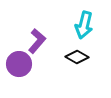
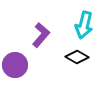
purple L-shape: moved 4 px right, 6 px up
purple circle: moved 4 px left, 1 px down
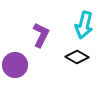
purple L-shape: rotated 15 degrees counterclockwise
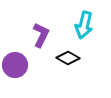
black diamond: moved 9 px left, 1 px down
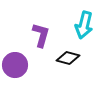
purple L-shape: rotated 10 degrees counterclockwise
black diamond: rotated 15 degrees counterclockwise
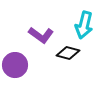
purple L-shape: rotated 110 degrees clockwise
black diamond: moved 5 px up
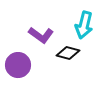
purple circle: moved 3 px right
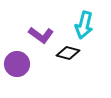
purple circle: moved 1 px left, 1 px up
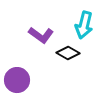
black diamond: rotated 15 degrees clockwise
purple circle: moved 16 px down
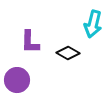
cyan arrow: moved 9 px right, 1 px up
purple L-shape: moved 11 px left, 7 px down; rotated 55 degrees clockwise
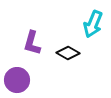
cyan arrow: rotated 8 degrees clockwise
purple L-shape: moved 2 px right, 1 px down; rotated 15 degrees clockwise
